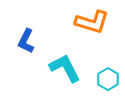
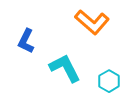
orange L-shape: rotated 24 degrees clockwise
cyan hexagon: moved 1 px right, 2 px down
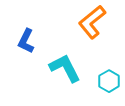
orange L-shape: rotated 100 degrees clockwise
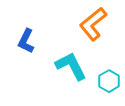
orange L-shape: moved 1 px right, 2 px down
cyan L-shape: moved 6 px right, 2 px up
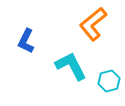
cyan hexagon: rotated 15 degrees clockwise
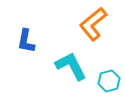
blue L-shape: rotated 15 degrees counterclockwise
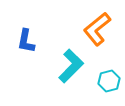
orange L-shape: moved 4 px right, 5 px down
cyan L-shape: rotated 72 degrees clockwise
